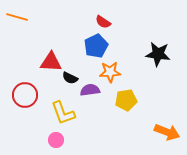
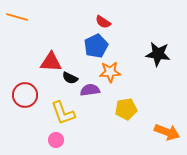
yellow pentagon: moved 9 px down
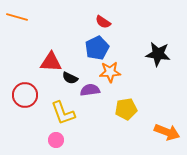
blue pentagon: moved 1 px right, 2 px down
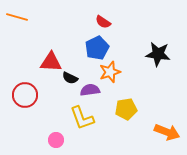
orange star: rotated 15 degrees counterclockwise
yellow L-shape: moved 19 px right, 5 px down
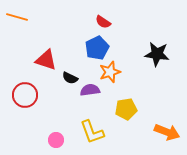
black star: moved 1 px left
red triangle: moved 5 px left, 2 px up; rotated 15 degrees clockwise
yellow L-shape: moved 10 px right, 14 px down
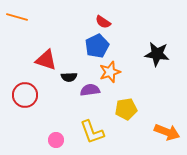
blue pentagon: moved 2 px up
black semicircle: moved 1 px left, 1 px up; rotated 28 degrees counterclockwise
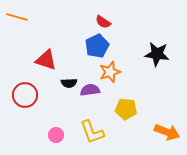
black semicircle: moved 6 px down
yellow pentagon: rotated 15 degrees clockwise
pink circle: moved 5 px up
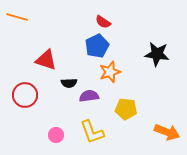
purple semicircle: moved 1 px left, 6 px down
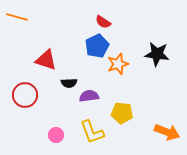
orange star: moved 8 px right, 8 px up
yellow pentagon: moved 4 px left, 4 px down
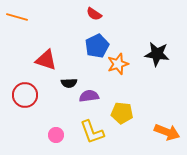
red semicircle: moved 9 px left, 8 px up
